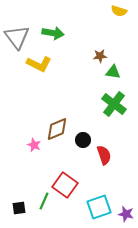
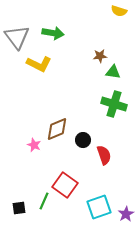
green cross: rotated 20 degrees counterclockwise
purple star: rotated 28 degrees clockwise
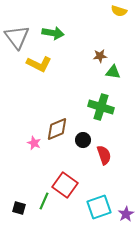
green cross: moved 13 px left, 3 px down
pink star: moved 2 px up
black square: rotated 24 degrees clockwise
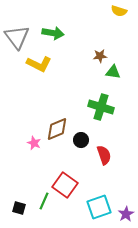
black circle: moved 2 px left
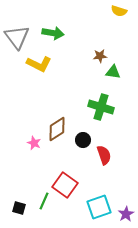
brown diamond: rotated 10 degrees counterclockwise
black circle: moved 2 px right
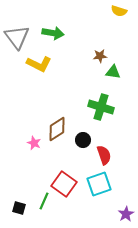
red square: moved 1 px left, 1 px up
cyan square: moved 23 px up
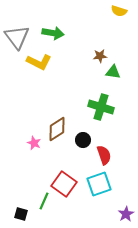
yellow L-shape: moved 2 px up
black square: moved 2 px right, 6 px down
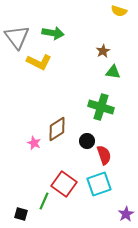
brown star: moved 3 px right, 5 px up; rotated 24 degrees counterclockwise
black circle: moved 4 px right, 1 px down
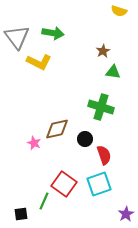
brown diamond: rotated 20 degrees clockwise
black circle: moved 2 px left, 2 px up
black square: rotated 24 degrees counterclockwise
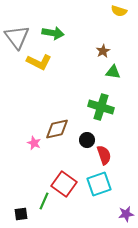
black circle: moved 2 px right, 1 px down
purple star: rotated 21 degrees clockwise
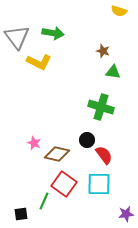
brown star: rotated 24 degrees counterclockwise
brown diamond: moved 25 px down; rotated 25 degrees clockwise
red semicircle: rotated 18 degrees counterclockwise
cyan square: rotated 20 degrees clockwise
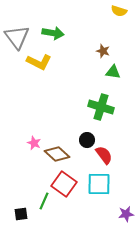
brown diamond: rotated 30 degrees clockwise
